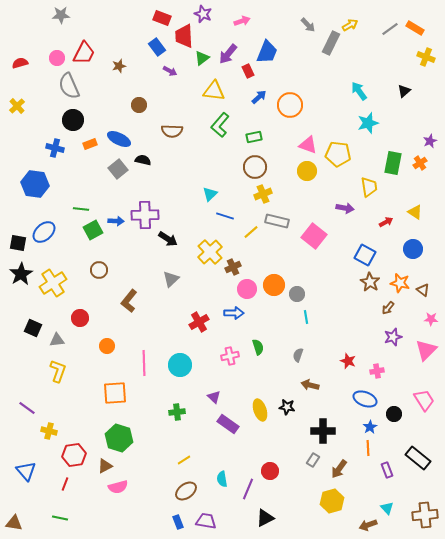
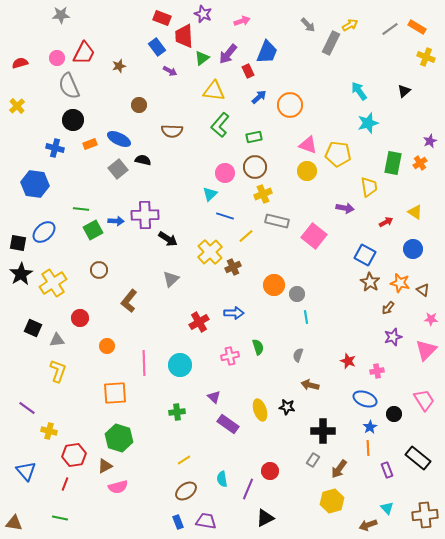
orange rectangle at (415, 28): moved 2 px right, 1 px up
yellow line at (251, 232): moved 5 px left, 4 px down
pink circle at (247, 289): moved 22 px left, 116 px up
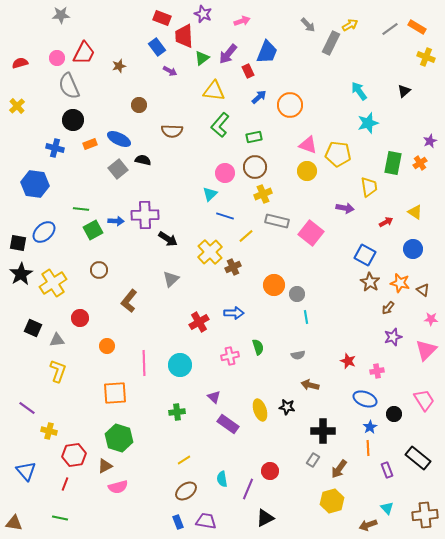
pink square at (314, 236): moved 3 px left, 3 px up
gray semicircle at (298, 355): rotated 120 degrees counterclockwise
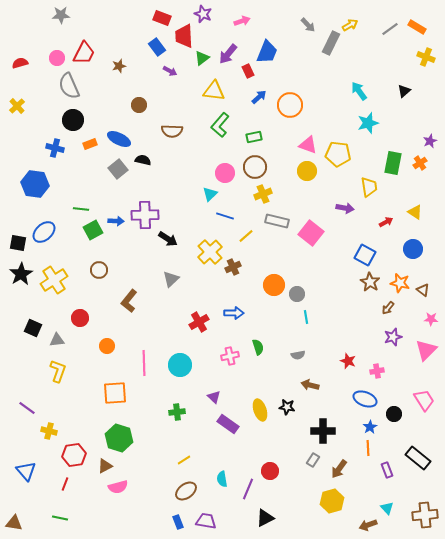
yellow cross at (53, 283): moved 1 px right, 3 px up
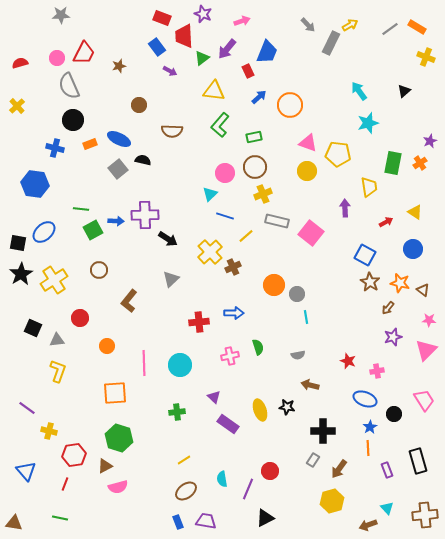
purple arrow at (228, 54): moved 1 px left, 5 px up
pink triangle at (308, 145): moved 2 px up
purple arrow at (345, 208): rotated 102 degrees counterclockwise
pink star at (431, 319): moved 2 px left, 1 px down
red cross at (199, 322): rotated 24 degrees clockwise
black rectangle at (418, 458): moved 3 px down; rotated 35 degrees clockwise
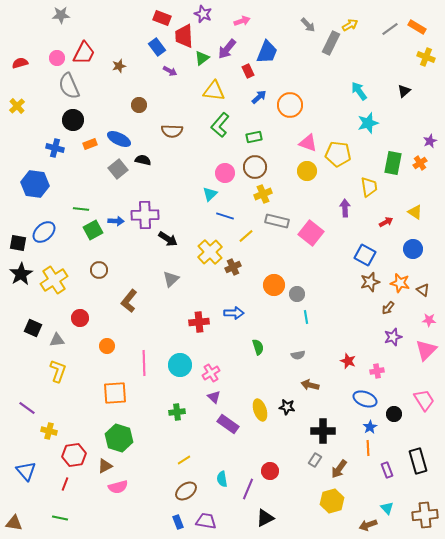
brown star at (370, 282): rotated 24 degrees clockwise
pink cross at (230, 356): moved 19 px left, 17 px down; rotated 18 degrees counterclockwise
gray rectangle at (313, 460): moved 2 px right
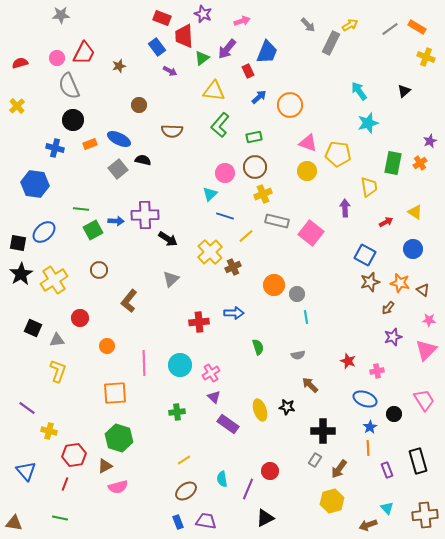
brown arrow at (310, 385): rotated 30 degrees clockwise
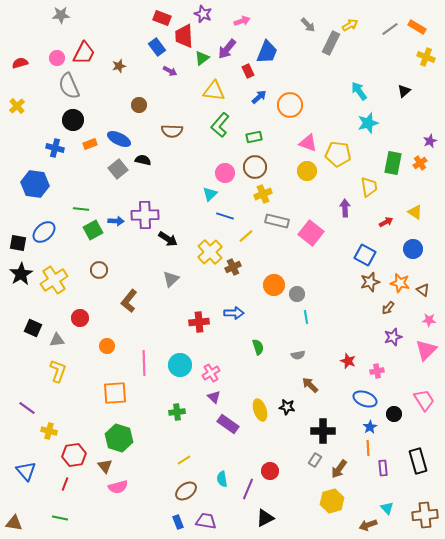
brown triangle at (105, 466): rotated 42 degrees counterclockwise
purple rectangle at (387, 470): moved 4 px left, 2 px up; rotated 14 degrees clockwise
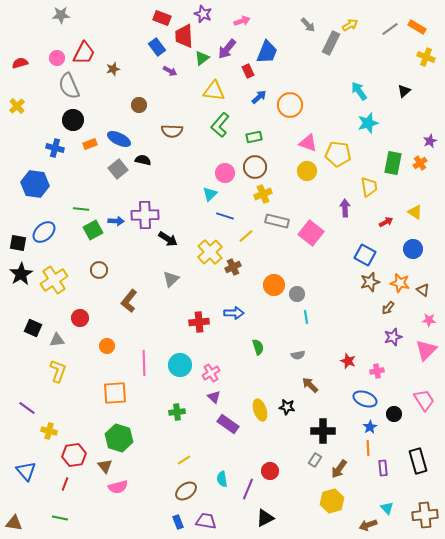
brown star at (119, 66): moved 6 px left, 3 px down
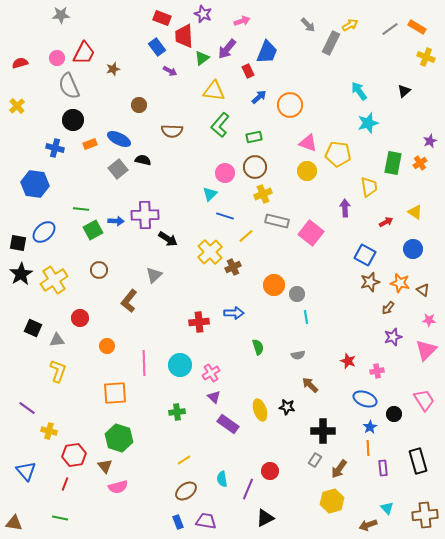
gray triangle at (171, 279): moved 17 px left, 4 px up
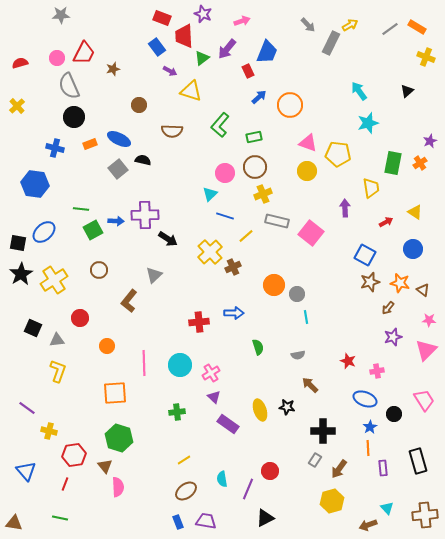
yellow triangle at (214, 91): moved 23 px left; rotated 10 degrees clockwise
black triangle at (404, 91): moved 3 px right
black circle at (73, 120): moved 1 px right, 3 px up
yellow trapezoid at (369, 187): moved 2 px right, 1 px down
pink semicircle at (118, 487): rotated 78 degrees counterclockwise
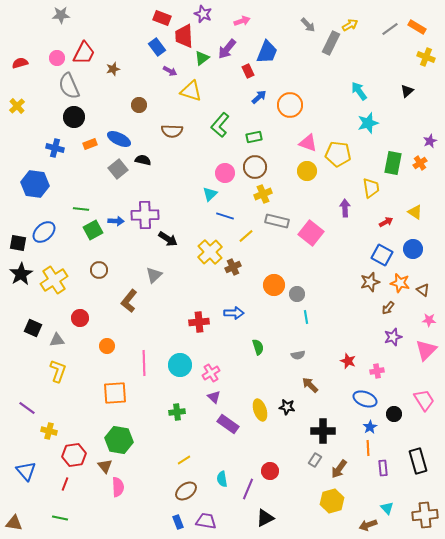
blue square at (365, 255): moved 17 px right
green hexagon at (119, 438): moved 2 px down; rotated 8 degrees counterclockwise
